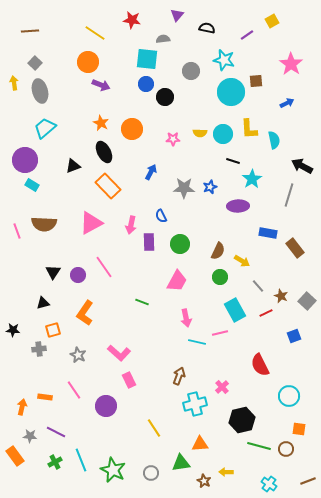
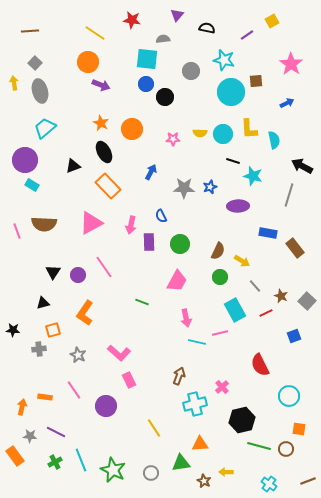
cyan star at (252, 179): moved 1 px right, 3 px up; rotated 24 degrees counterclockwise
gray line at (258, 286): moved 3 px left
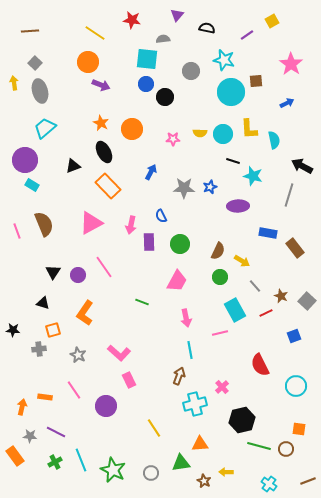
brown semicircle at (44, 224): rotated 115 degrees counterclockwise
black triangle at (43, 303): rotated 32 degrees clockwise
cyan line at (197, 342): moved 7 px left, 8 px down; rotated 66 degrees clockwise
cyan circle at (289, 396): moved 7 px right, 10 px up
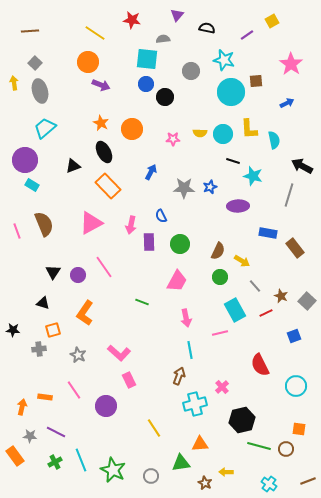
gray circle at (151, 473): moved 3 px down
brown star at (204, 481): moved 1 px right, 2 px down
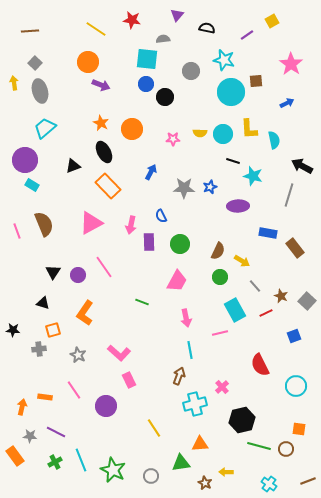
yellow line at (95, 33): moved 1 px right, 4 px up
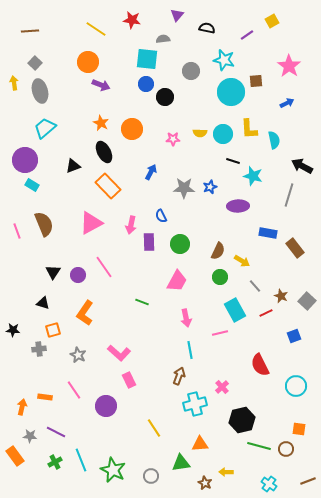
pink star at (291, 64): moved 2 px left, 2 px down
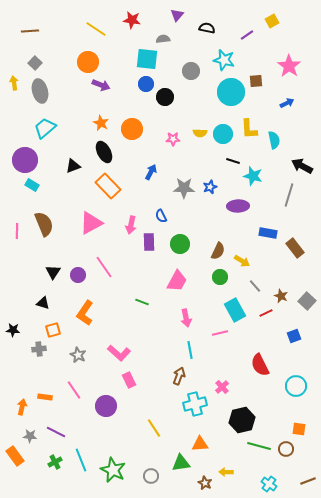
pink line at (17, 231): rotated 21 degrees clockwise
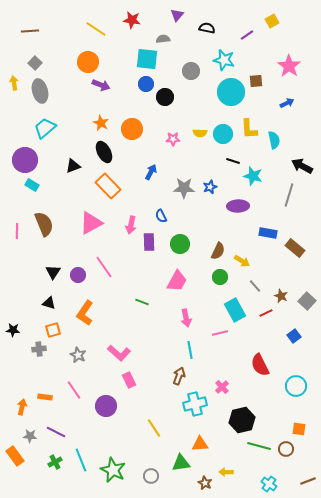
brown rectangle at (295, 248): rotated 12 degrees counterclockwise
black triangle at (43, 303): moved 6 px right
blue square at (294, 336): rotated 16 degrees counterclockwise
